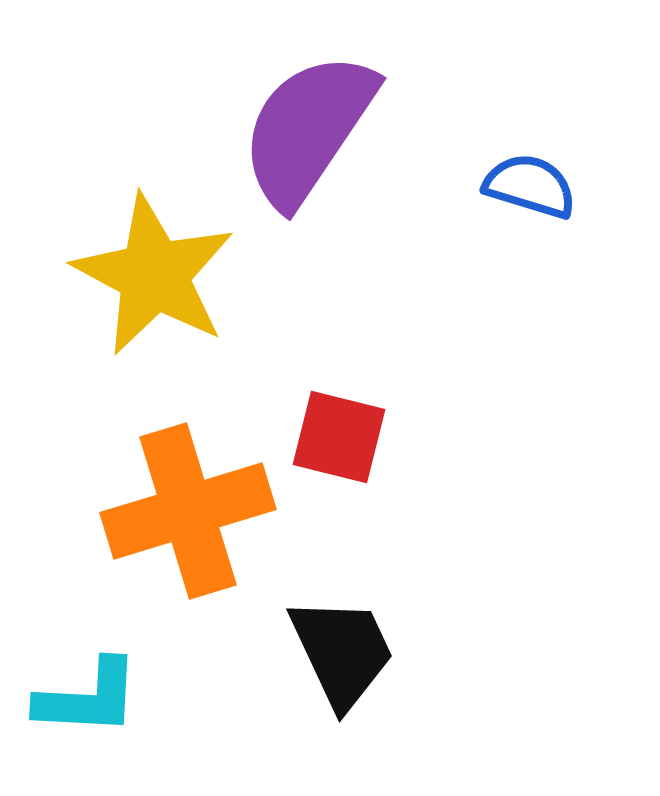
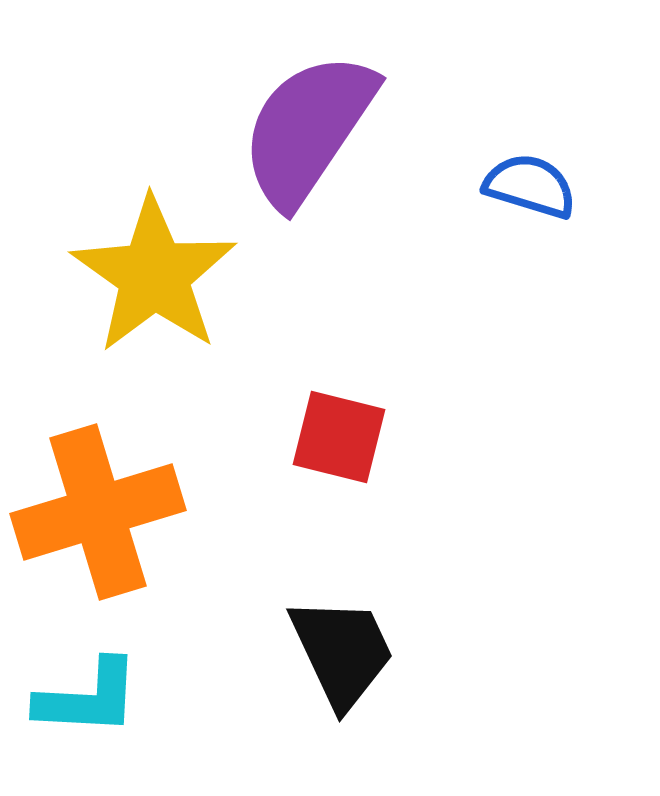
yellow star: rotated 7 degrees clockwise
orange cross: moved 90 px left, 1 px down
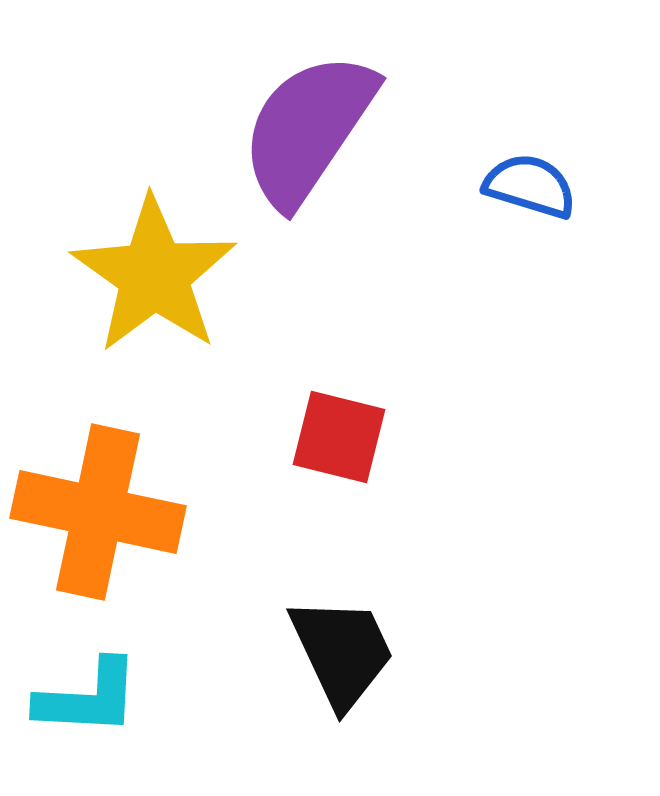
orange cross: rotated 29 degrees clockwise
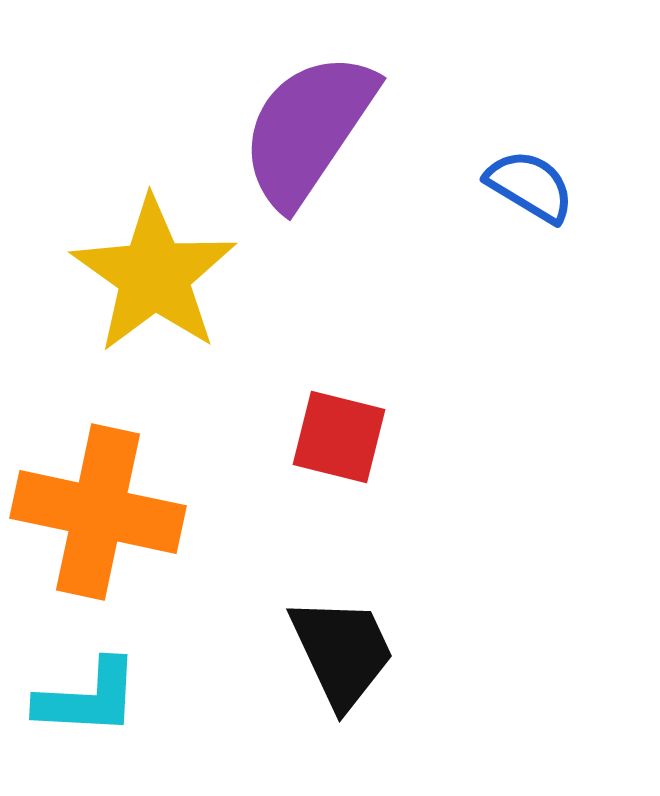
blue semicircle: rotated 14 degrees clockwise
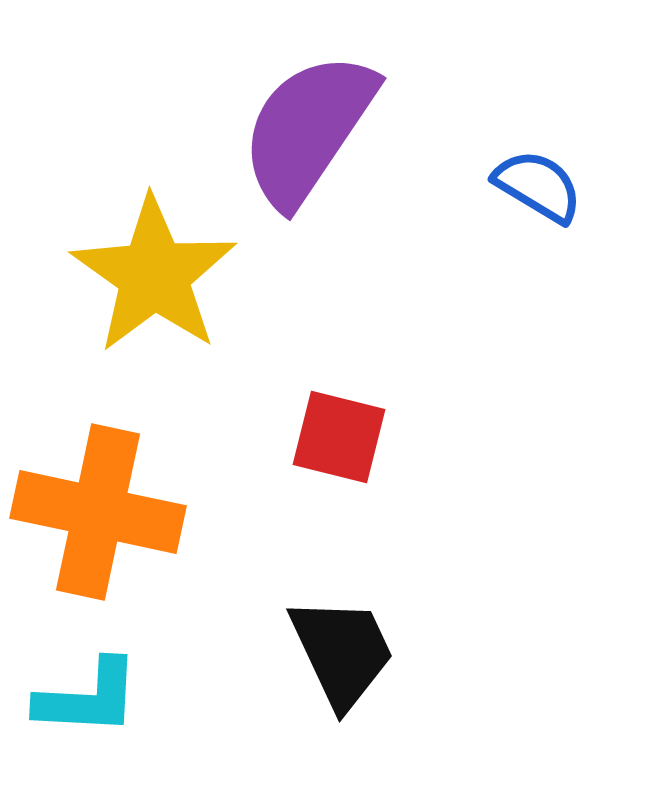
blue semicircle: moved 8 px right
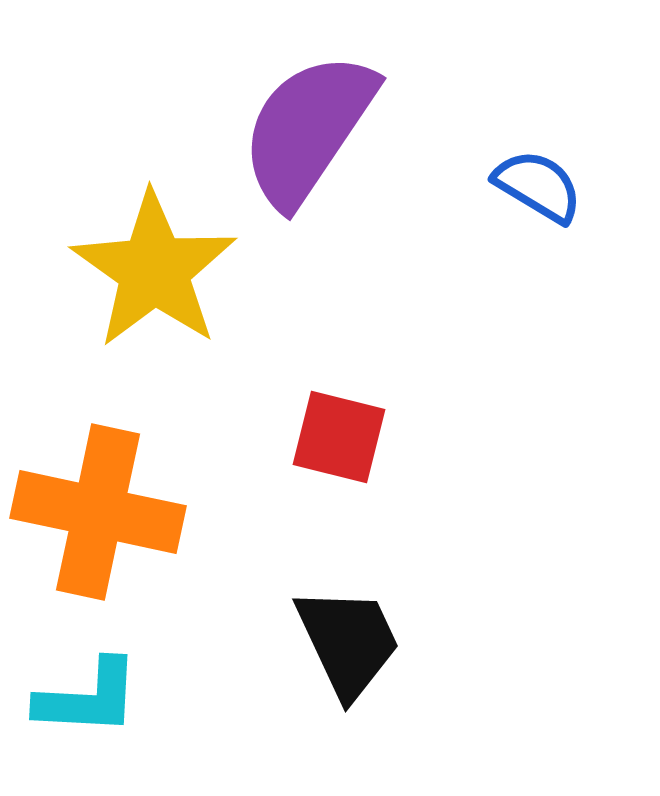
yellow star: moved 5 px up
black trapezoid: moved 6 px right, 10 px up
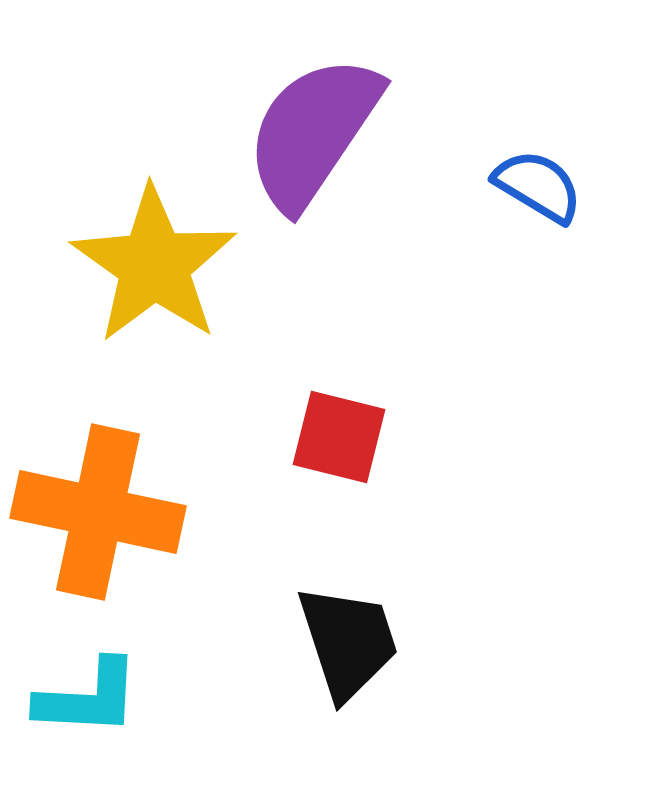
purple semicircle: moved 5 px right, 3 px down
yellow star: moved 5 px up
black trapezoid: rotated 7 degrees clockwise
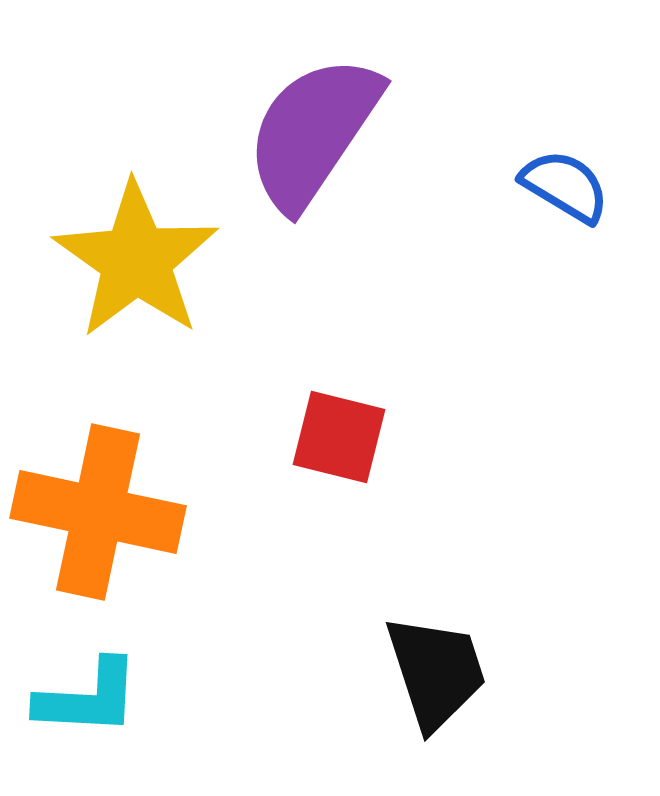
blue semicircle: moved 27 px right
yellow star: moved 18 px left, 5 px up
black trapezoid: moved 88 px right, 30 px down
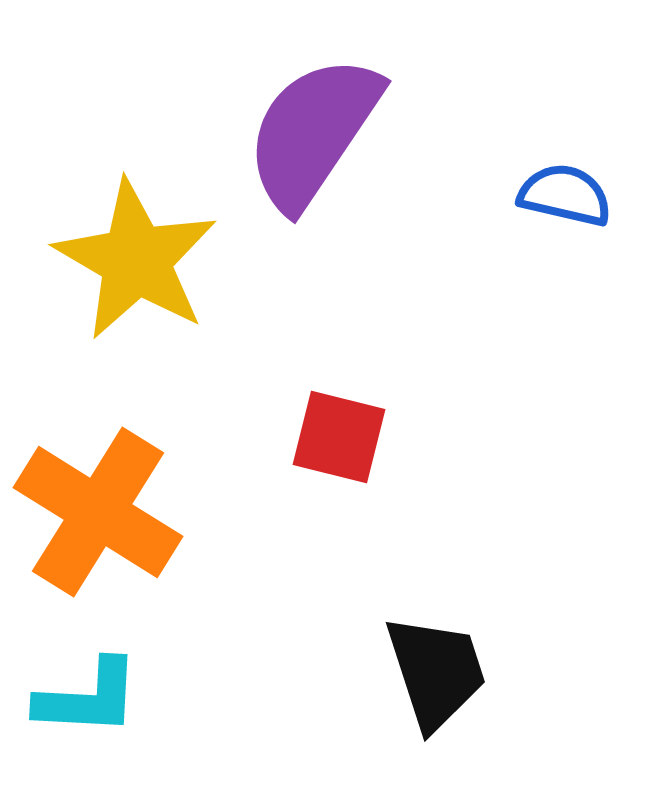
blue semicircle: moved 9 px down; rotated 18 degrees counterclockwise
yellow star: rotated 5 degrees counterclockwise
orange cross: rotated 20 degrees clockwise
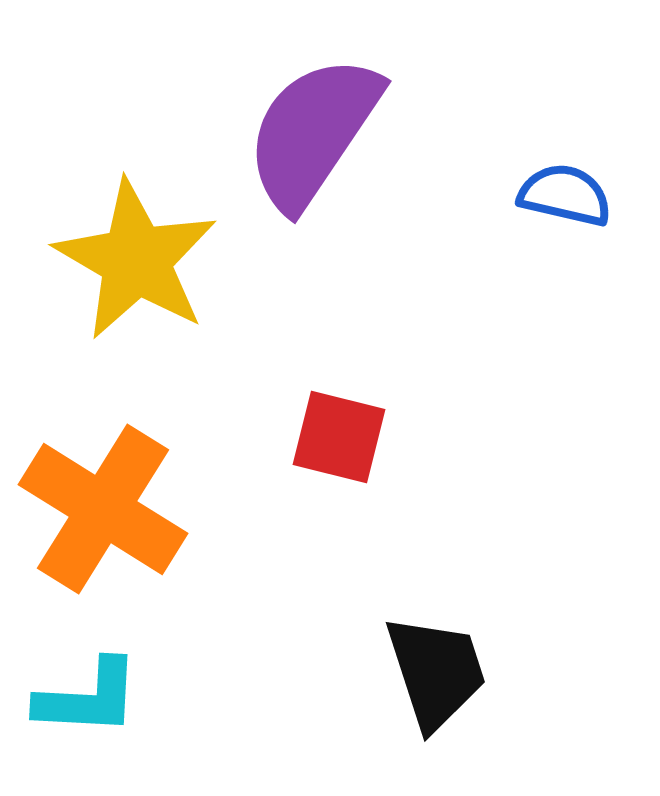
orange cross: moved 5 px right, 3 px up
